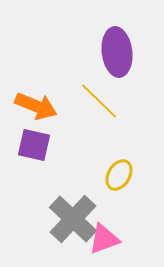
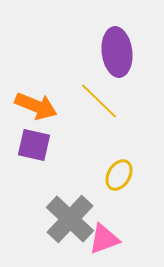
gray cross: moved 3 px left
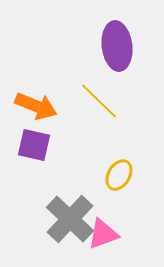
purple ellipse: moved 6 px up
pink triangle: moved 1 px left, 5 px up
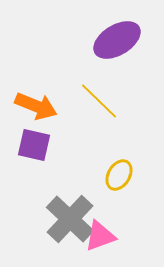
purple ellipse: moved 6 px up; rotated 66 degrees clockwise
pink triangle: moved 3 px left, 2 px down
